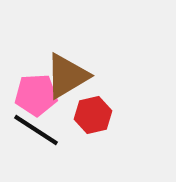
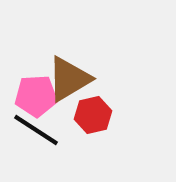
brown triangle: moved 2 px right, 3 px down
pink pentagon: moved 1 px down
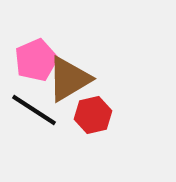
pink pentagon: moved 36 px up; rotated 21 degrees counterclockwise
black line: moved 2 px left, 20 px up
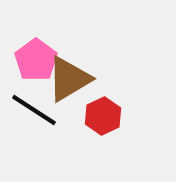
pink pentagon: rotated 12 degrees counterclockwise
red hexagon: moved 10 px right, 1 px down; rotated 12 degrees counterclockwise
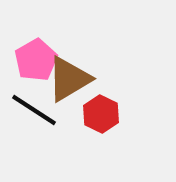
pink pentagon: rotated 6 degrees clockwise
red hexagon: moved 2 px left, 2 px up; rotated 9 degrees counterclockwise
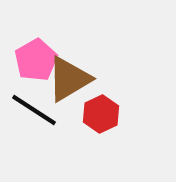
red hexagon: rotated 9 degrees clockwise
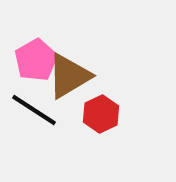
brown triangle: moved 3 px up
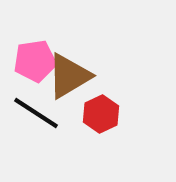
pink pentagon: moved 1 px left, 1 px down; rotated 21 degrees clockwise
black line: moved 2 px right, 3 px down
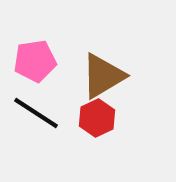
brown triangle: moved 34 px right
red hexagon: moved 4 px left, 4 px down
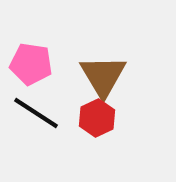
pink pentagon: moved 4 px left, 3 px down; rotated 18 degrees clockwise
brown triangle: rotated 30 degrees counterclockwise
